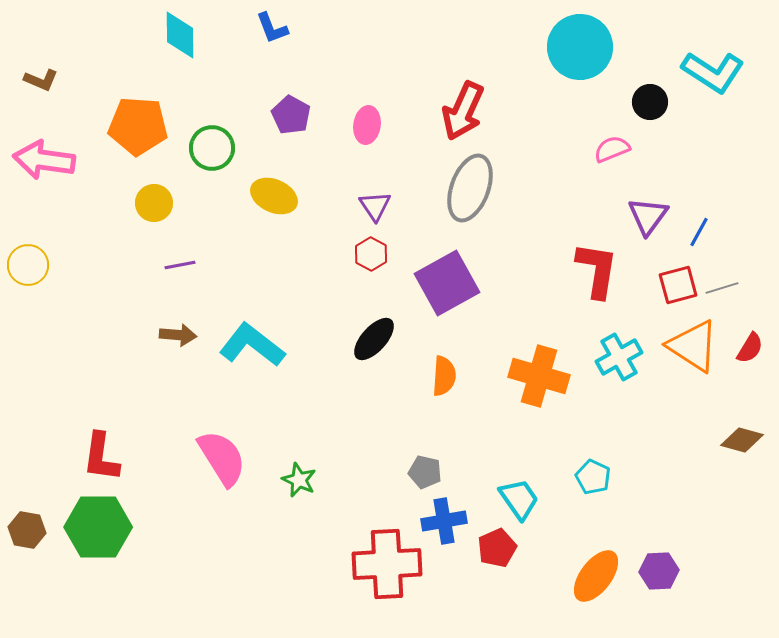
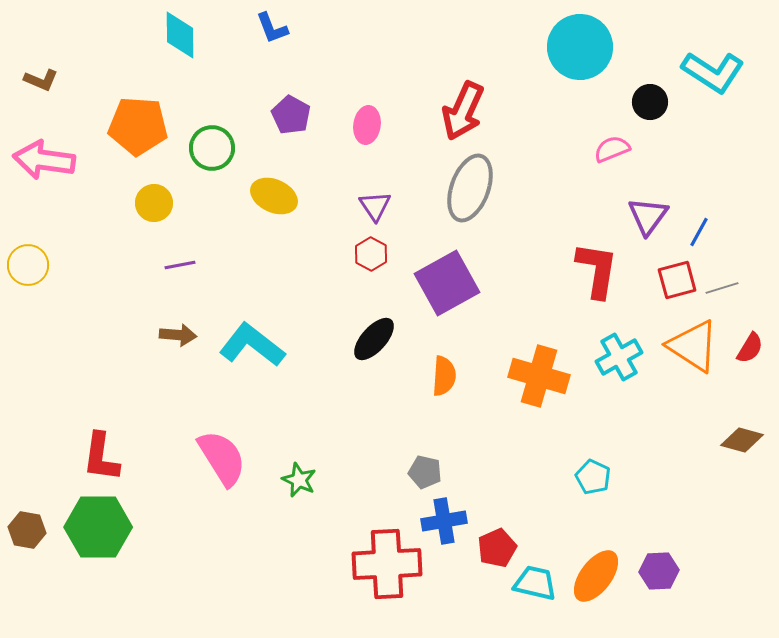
red square at (678, 285): moved 1 px left, 5 px up
cyan trapezoid at (519, 499): moved 16 px right, 84 px down; rotated 42 degrees counterclockwise
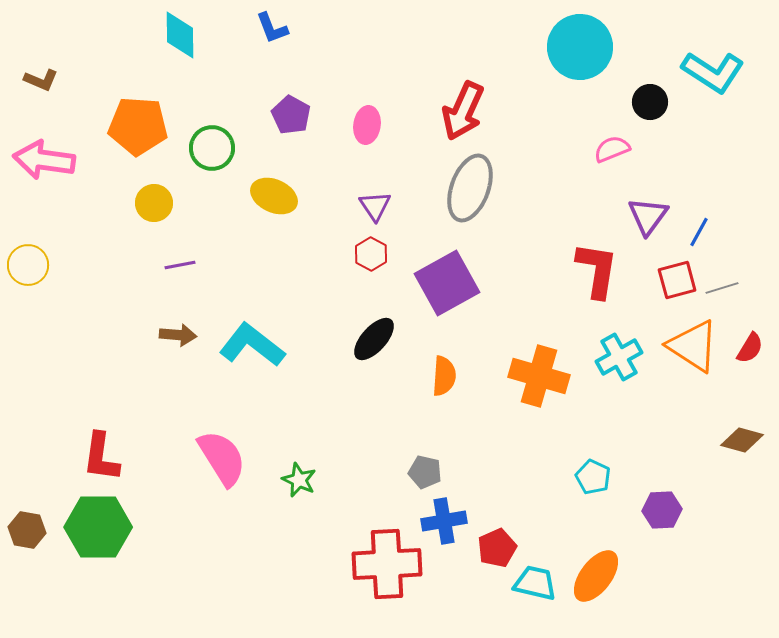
purple hexagon at (659, 571): moved 3 px right, 61 px up
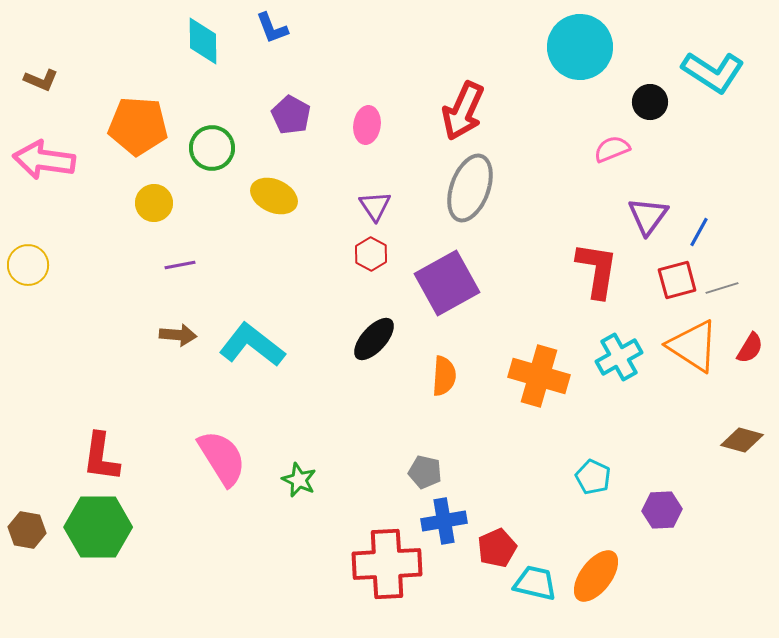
cyan diamond at (180, 35): moved 23 px right, 6 px down
